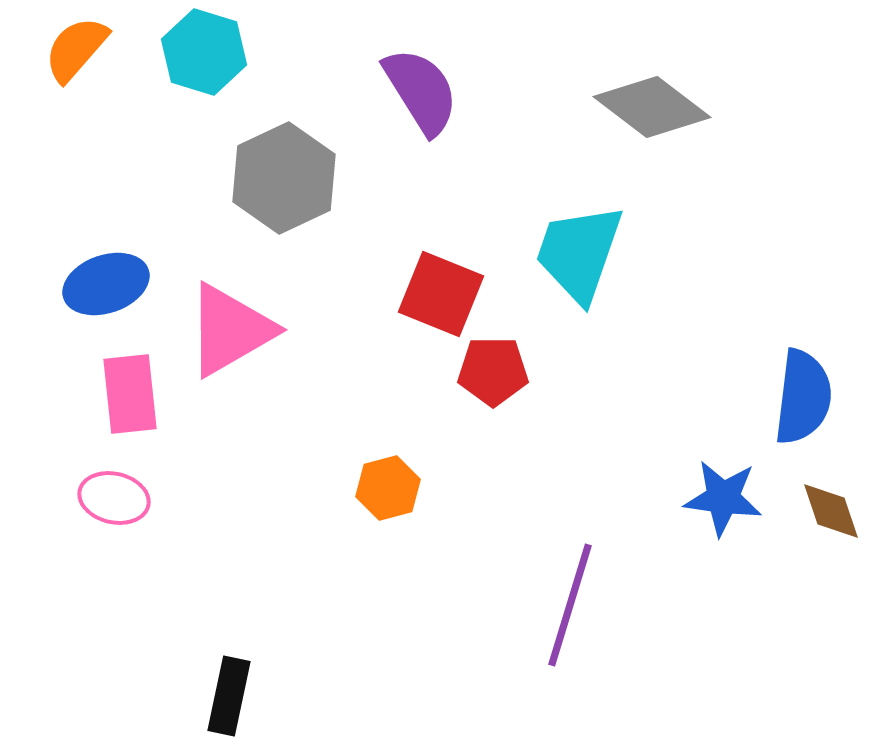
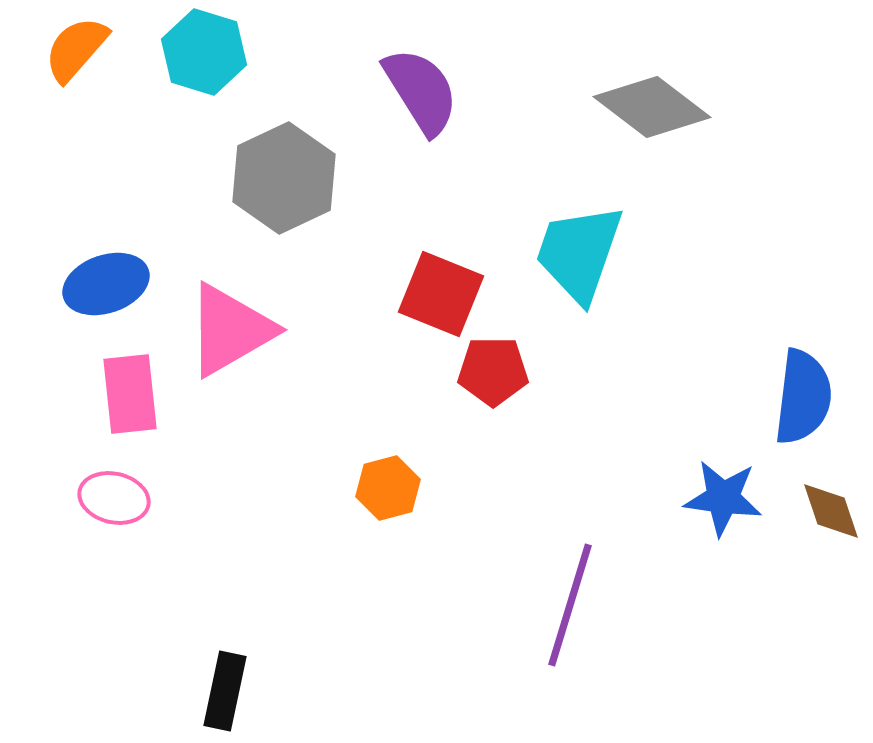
black rectangle: moved 4 px left, 5 px up
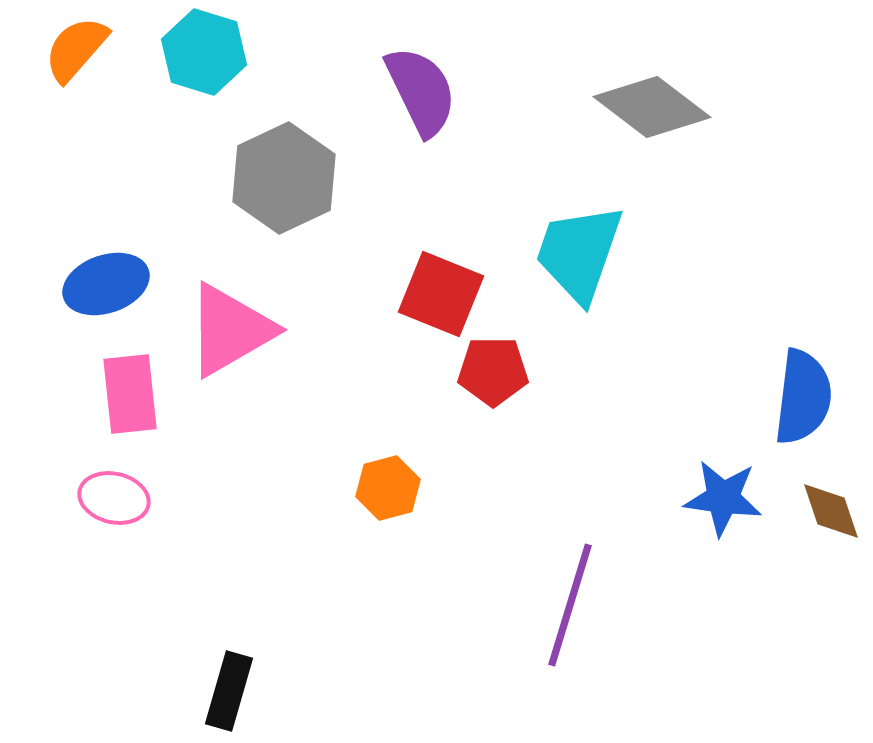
purple semicircle: rotated 6 degrees clockwise
black rectangle: moved 4 px right; rotated 4 degrees clockwise
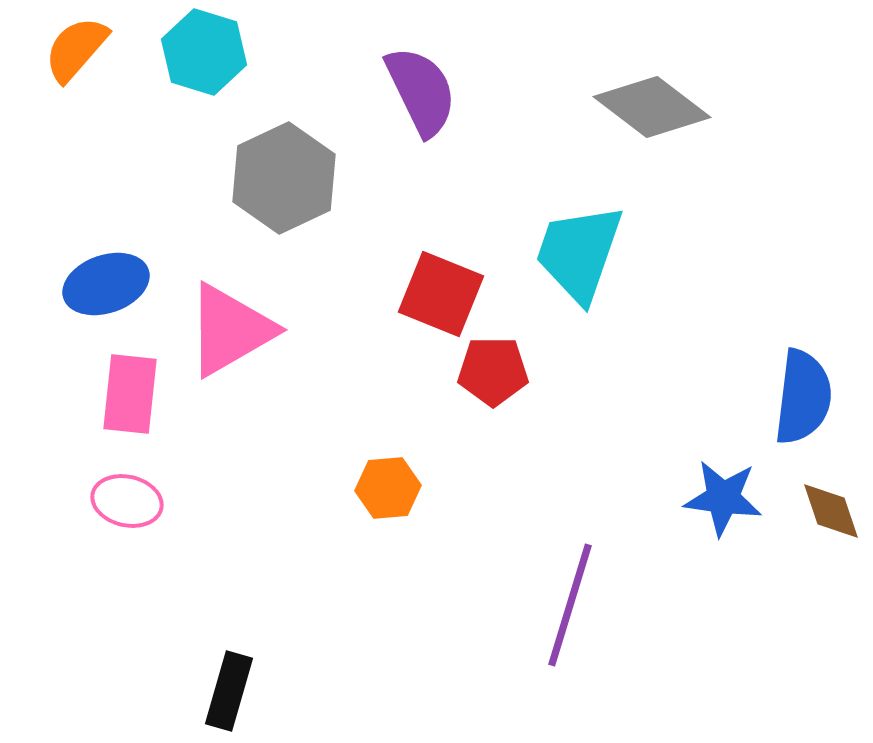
pink rectangle: rotated 12 degrees clockwise
orange hexagon: rotated 10 degrees clockwise
pink ellipse: moved 13 px right, 3 px down
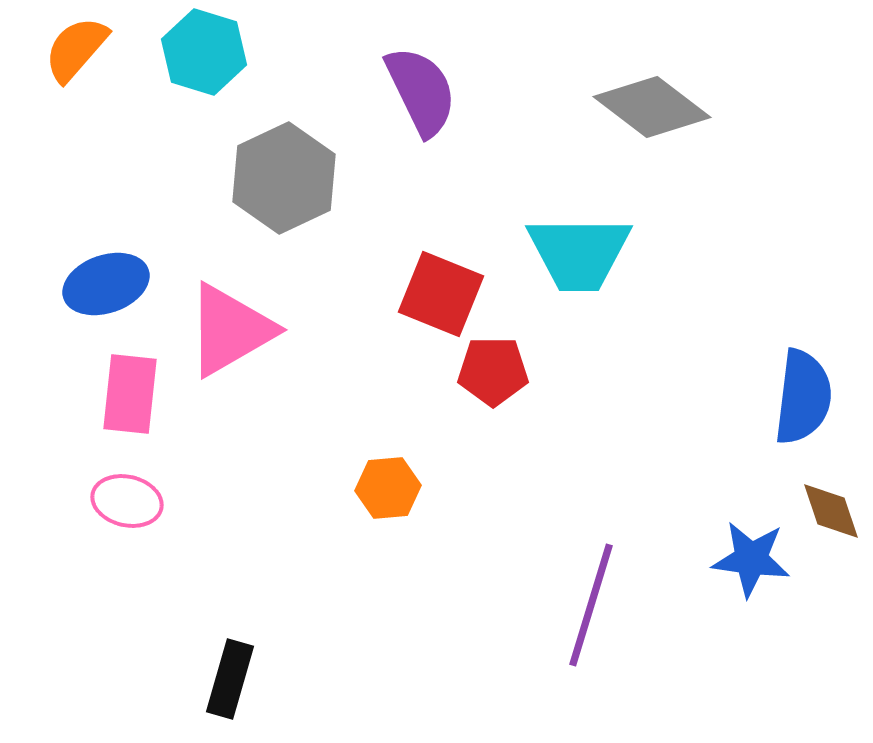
cyan trapezoid: rotated 109 degrees counterclockwise
blue star: moved 28 px right, 61 px down
purple line: moved 21 px right
black rectangle: moved 1 px right, 12 px up
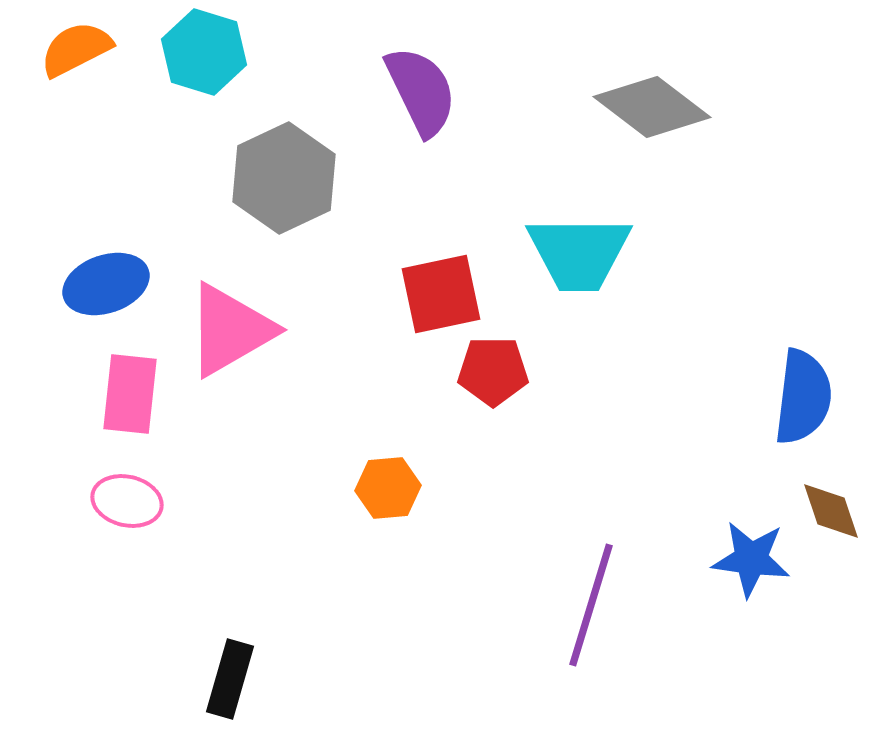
orange semicircle: rotated 22 degrees clockwise
red square: rotated 34 degrees counterclockwise
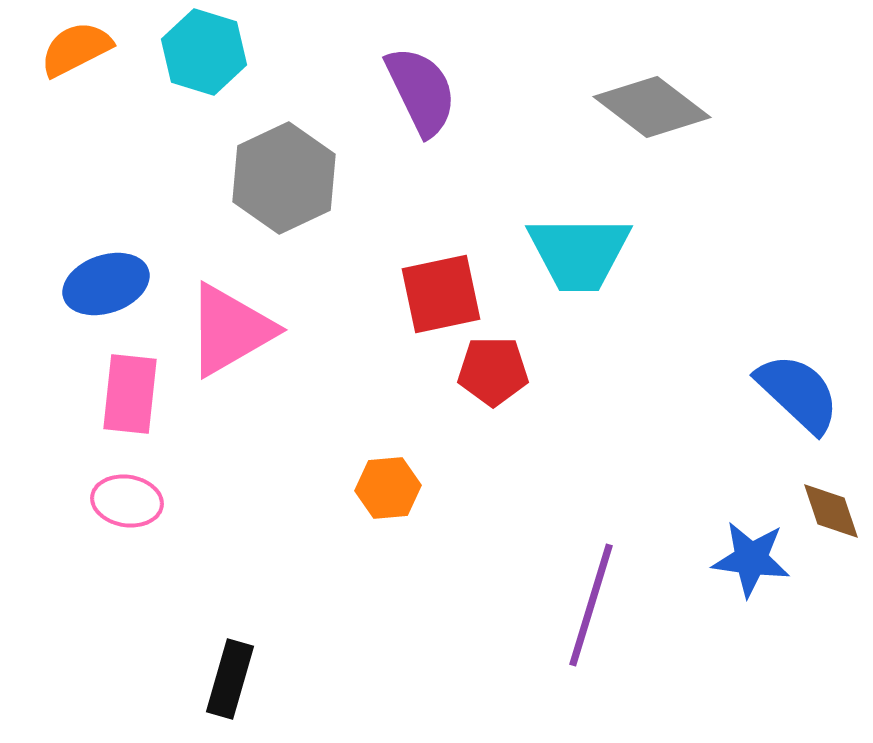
blue semicircle: moved 5 px left, 4 px up; rotated 54 degrees counterclockwise
pink ellipse: rotated 4 degrees counterclockwise
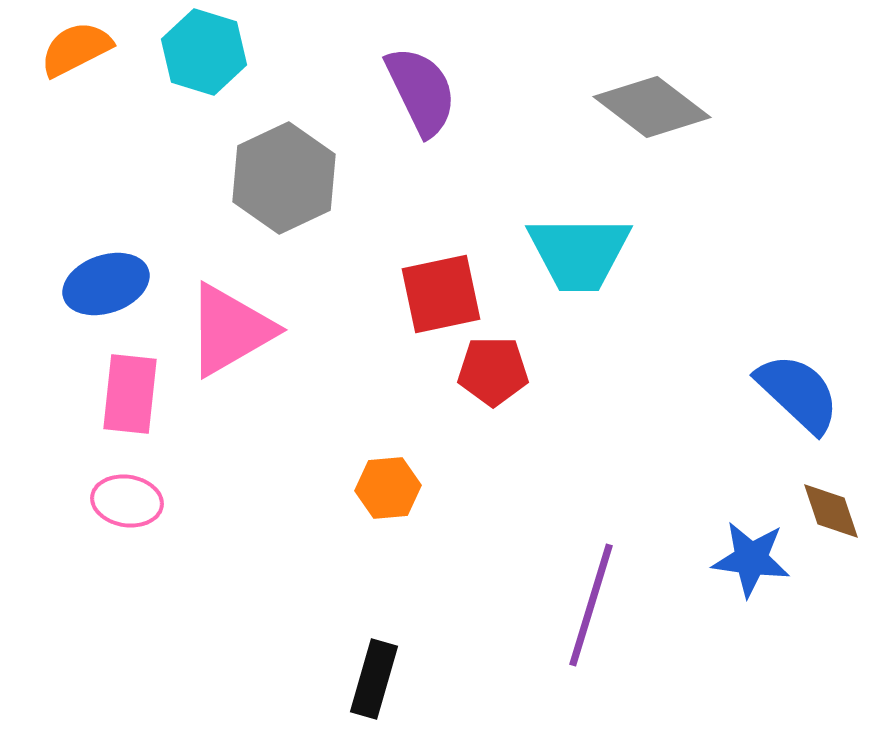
black rectangle: moved 144 px right
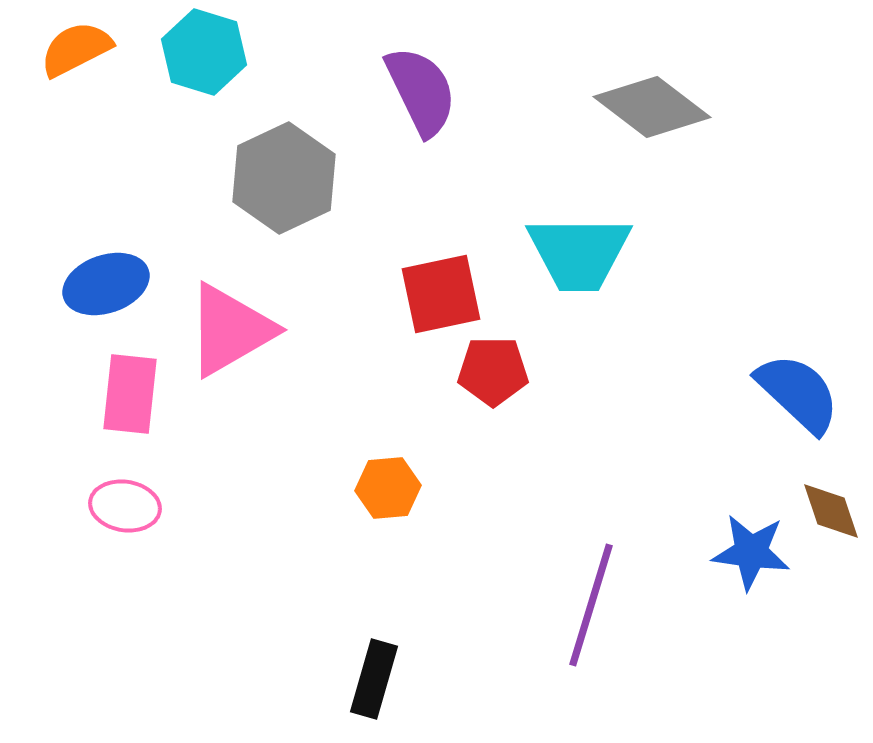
pink ellipse: moved 2 px left, 5 px down
blue star: moved 7 px up
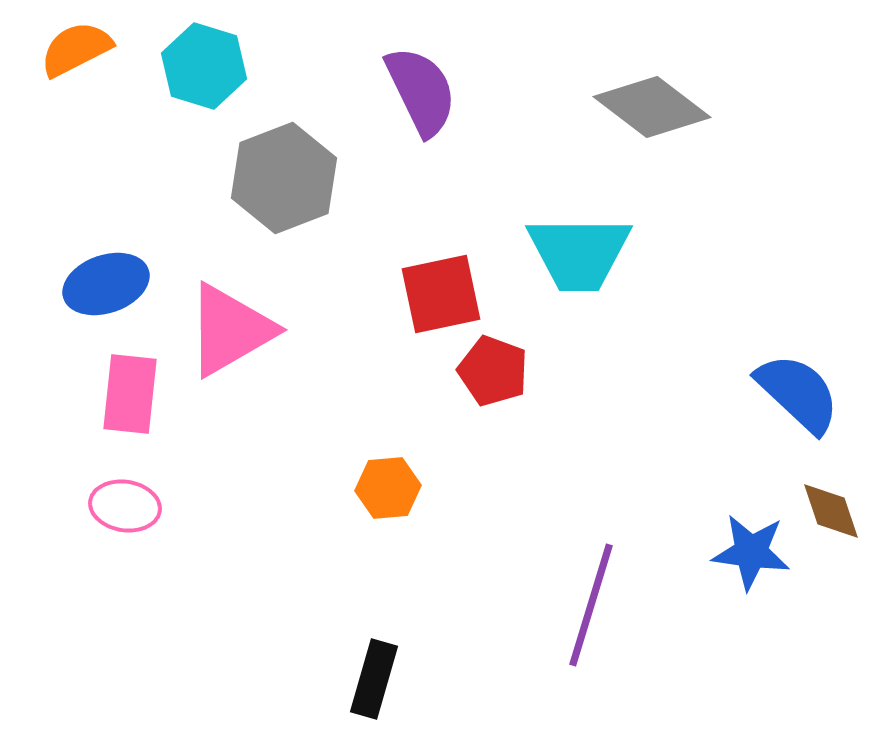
cyan hexagon: moved 14 px down
gray hexagon: rotated 4 degrees clockwise
red pentagon: rotated 20 degrees clockwise
